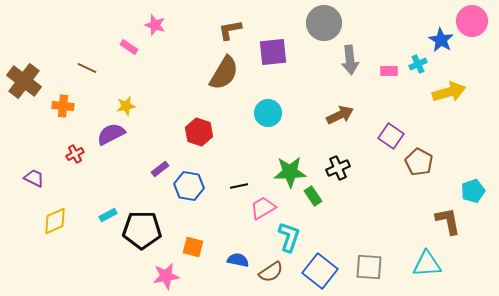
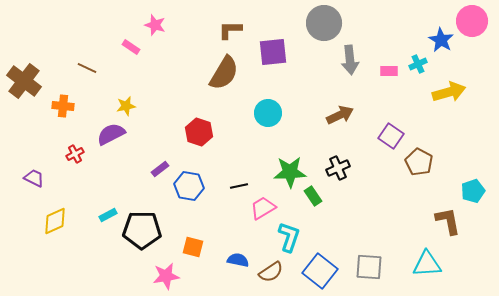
brown L-shape at (230, 30): rotated 10 degrees clockwise
pink rectangle at (129, 47): moved 2 px right
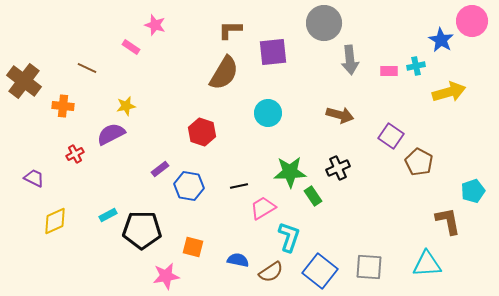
cyan cross at (418, 64): moved 2 px left, 2 px down; rotated 12 degrees clockwise
brown arrow at (340, 115): rotated 40 degrees clockwise
red hexagon at (199, 132): moved 3 px right
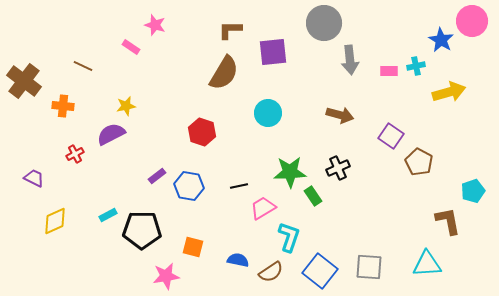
brown line at (87, 68): moved 4 px left, 2 px up
purple rectangle at (160, 169): moved 3 px left, 7 px down
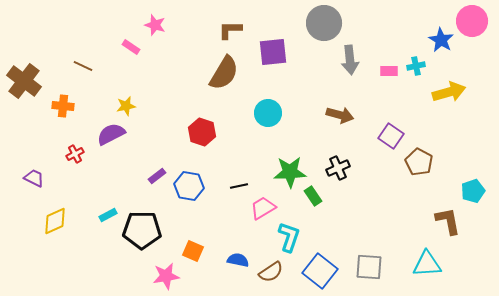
orange square at (193, 247): moved 4 px down; rotated 10 degrees clockwise
